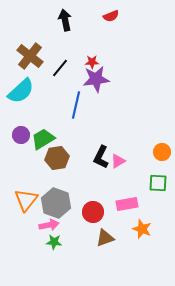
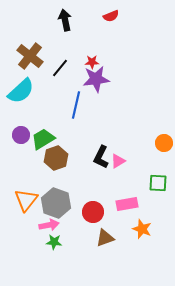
orange circle: moved 2 px right, 9 px up
brown hexagon: moved 1 px left; rotated 10 degrees counterclockwise
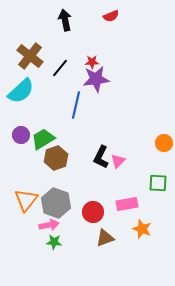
pink triangle: rotated 14 degrees counterclockwise
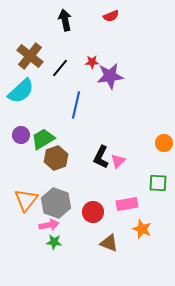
purple star: moved 14 px right, 3 px up
brown triangle: moved 4 px right, 5 px down; rotated 42 degrees clockwise
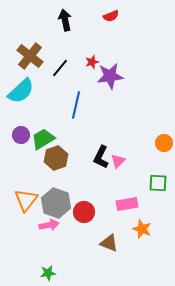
red star: rotated 16 degrees counterclockwise
red circle: moved 9 px left
green star: moved 6 px left, 31 px down; rotated 14 degrees counterclockwise
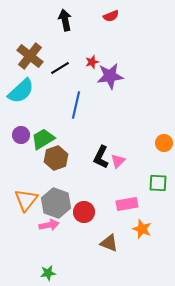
black line: rotated 18 degrees clockwise
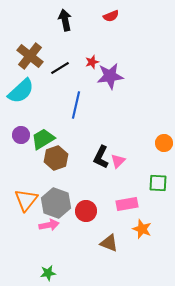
red circle: moved 2 px right, 1 px up
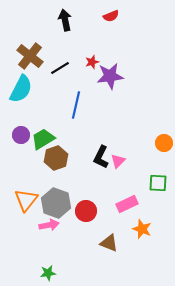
cyan semicircle: moved 2 px up; rotated 20 degrees counterclockwise
pink rectangle: rotated 15 degrees counterclockwise
